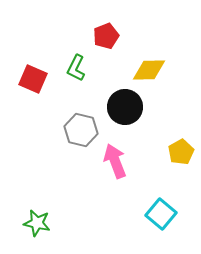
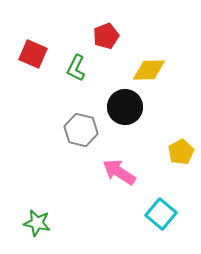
red square: moved 25 px up
pink arrow: moved 4 px right, 11 px down; rotated 36 degrees counterclockwise
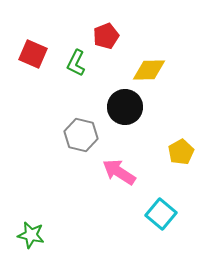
green L-shape: moved 5 px up
gray hexagon: moved 5 px down
green star: moved 6 px left, 12 px down
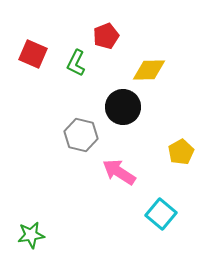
black circle: moved 2 px left
green star: rotated 20 degrees counterclockwise
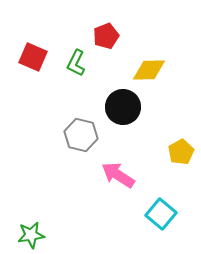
red square: moved 3 px down
pink arrow: moved 1 px left, 3 px down
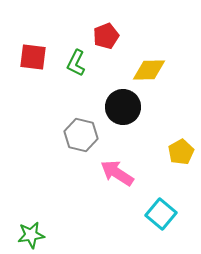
red square: rotated 16 degrees counterclockwise
pink arrow: moved 1 px left, 2 px up
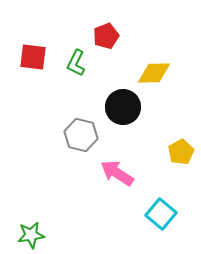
yellow diamond: moved 5 px right, 3 px down
